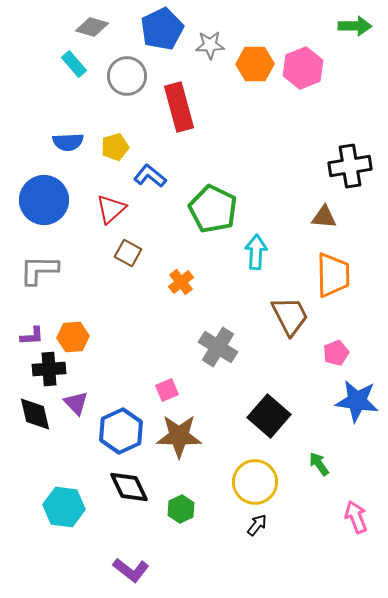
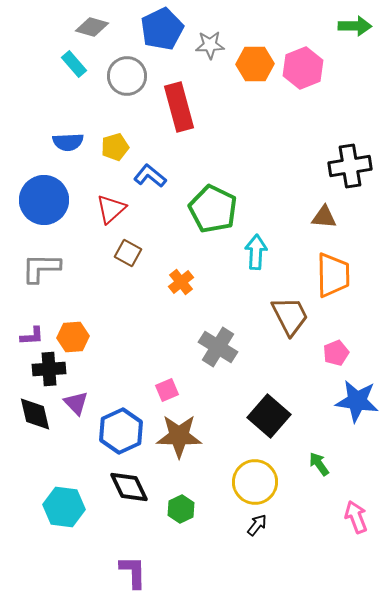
gray L-shape at (39, 270): moved 2 px right, 2 px up
purple L-shape at (131, 570): moved 2 px right, 2 px down; rotated 129 degrees counterclockwise
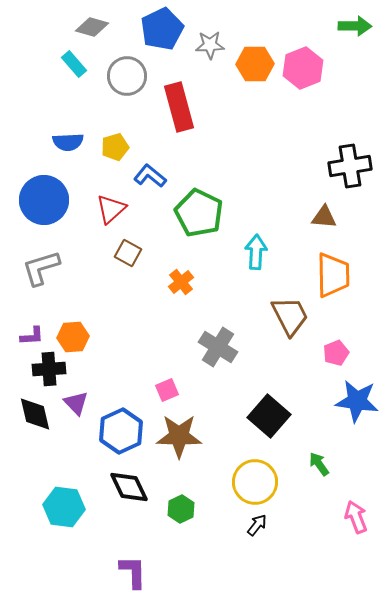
green pentagon at (213, 209): moved 14 px left, 4 px down
gray L-shape at (41, 268): rotated 18 degrees counterclockwise
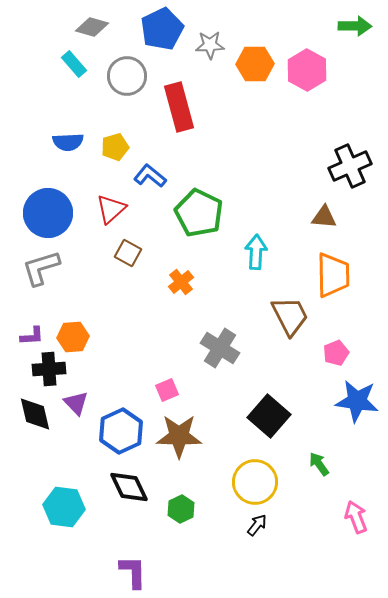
pink hexagon at (303, 68): moved 4 px right, 2 px down; rotated 9 degrees counterclockwise
black cross at (350, 166): rotated 15 degrees counterclockwise
blue circle at (44, 200): moved 4 px right, 13 px down
gray cross at (218, 347): moved 2 px right, 1 px down
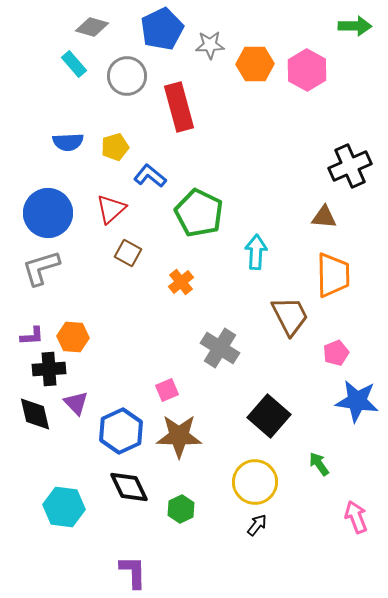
orange hexagon at (73, 337): rotated 8 degrees clockwise
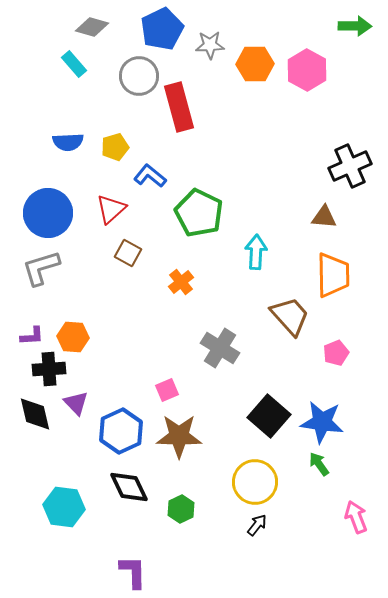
gray circle at (127, 76): moved 12 px right
brown trapezoid at (290, 316): rotated 15 degrees counterclockwise
blue star at (357, 401): moved 35 px left, 21 px down
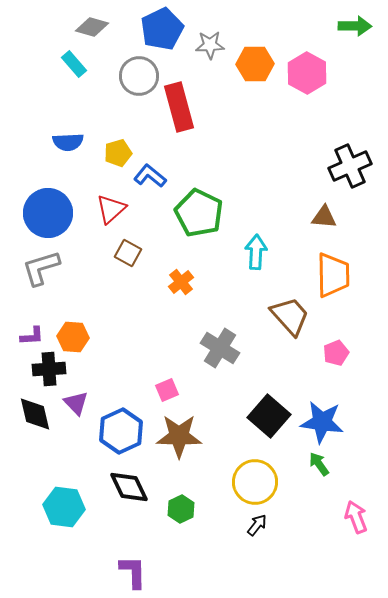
pink hexagon at (307, 70): moved 3 px down
yellow pentagon at (115, 147): moved 3 px right, 6 px down
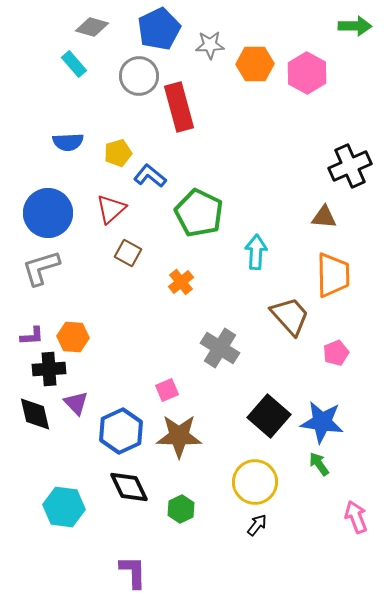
blue pentagon at (162, 29): moved 3 px left
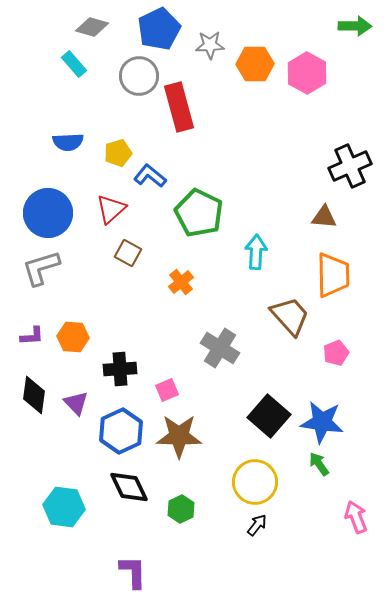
black cross at (49, 369): moved 71 px right
black diamond at (35, 414): moved 1 px left, 19 px up; rotated 21 degrees clockwise
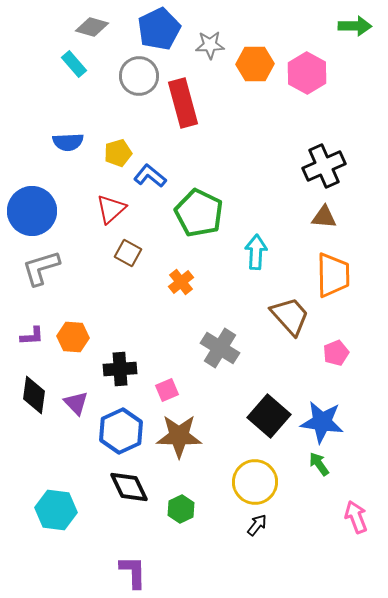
red rectangle at (179, 107): moved 4 px right, 4 px up
black cross at (350, 166): moved 26 px left
blue circle at (48, 213): moved 16 px left, 2 px up
cyan hexagon at (64, 507): moved 8 px left, 3 px down
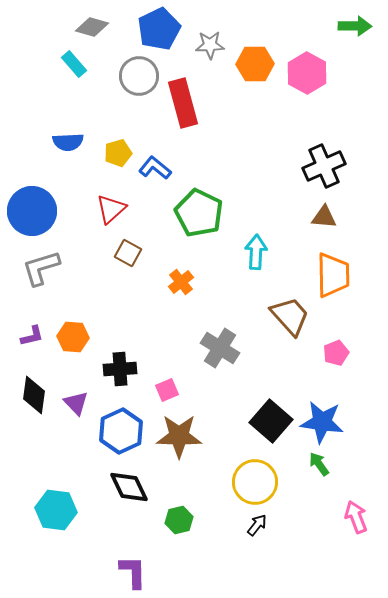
blue L-shape at (150, 176): moved 5 px right, 8 px up
purple L-shape at (32, 336): rotated 10 degrees counterclockwise
black square at (269, 416): moved 2 px right, 5 px down
green hexagon at (181, 509): moved 2 px left, 11 px down; rotated 12 degrees clockwise
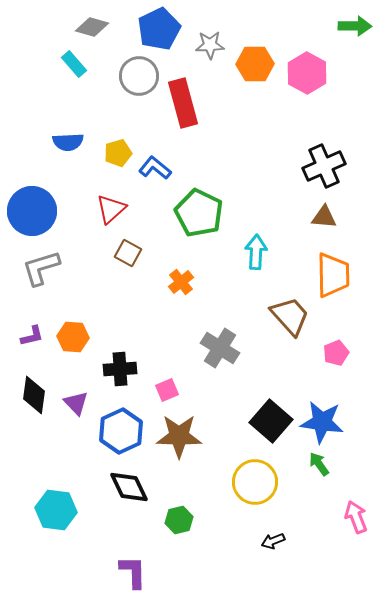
black arrow at (257, 525): moved 16 px right, 16 px down; rotated 150 degrees counterclockwise
